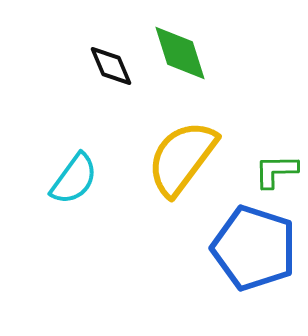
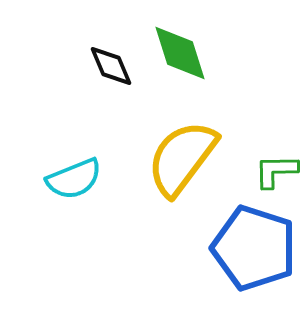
cyan semicircle: rotated 32 degrees clockwise
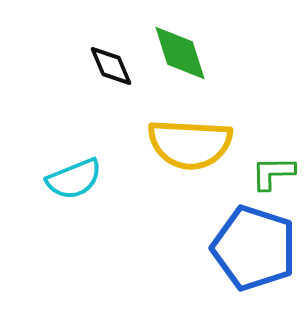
yellow semicircle: moved 8 px right, 14 px up; rotated 124 degrees counterclockwise
green L-shape: moved 3 px left, 2 px down
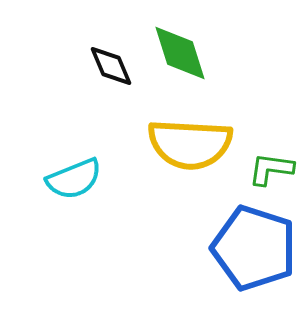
green L-shape: moved 2 px left, 4 px up; rotated 9 degrees clockwise
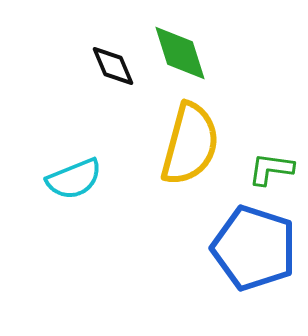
black diamond: moved 2 px right
yellow semicircle: rotated 78 degrees counterclockwise
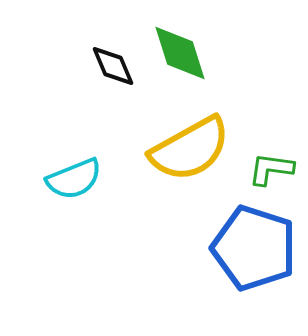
yellow semicircle: moved 5 px down; rotated 46 degrees clockwise
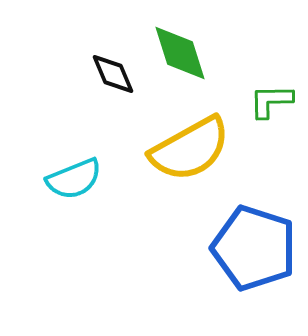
black diamond: moved 8 px down
green L-shape: moved 68 px up; rotated 9 degrees counterclockwise
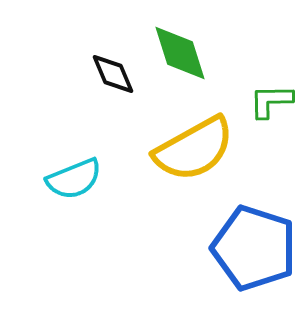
yellow semicircle: moved 4 px right
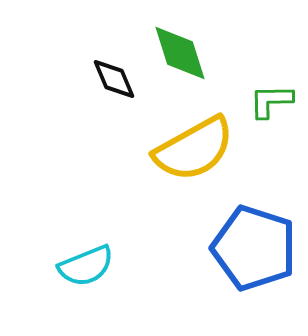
black diamond: moved 1 px right, 5 px down
cyan semicircle: moved 12 px right, 87 px down
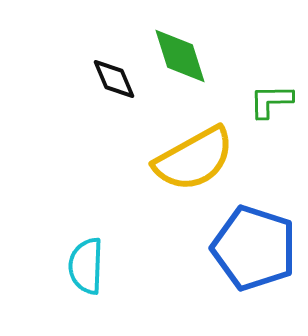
green diamond: moved 3 px down
yellow semicircle: moved 10 px down
cyan semicircle: rotated 114 degrees clockwise
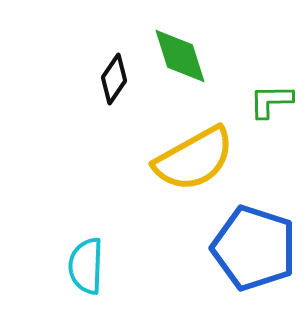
black diamond: rotated 57 degrees clockwise
